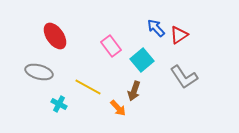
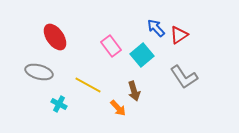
red ellipse: moved 1 px down
cyan square: moved 5 px up
yellow line: moved 2 px up
brown arrow: rotated 36 degrees counterclockwise
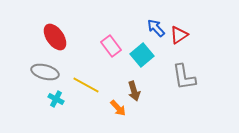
gray ellipse: moved 6 px right
gray L-shape: rotated 24 degrees clockwise
yellow line: moved 2 px left
cyan cross: moved 3 px left, 5 px up
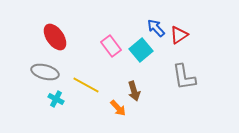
cyan square: moved 1 px left, 5 px up
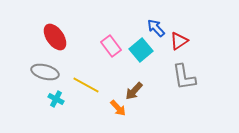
red triangle: moved 6 px down
brown arrow: rotated 60 degrees clockwise
